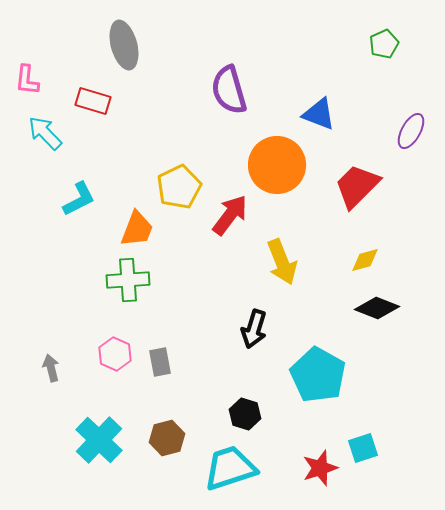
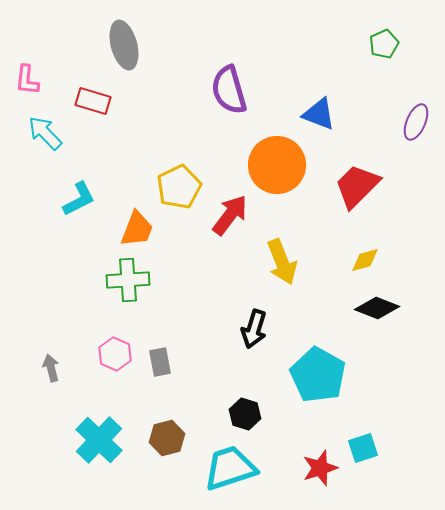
purple ellipse: moved 5 px right, 9 px up; rotated 6 degrees counterclockwise
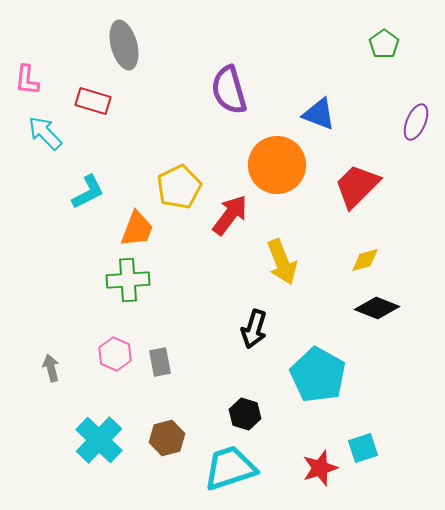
green pentagon: rotated 12 degrees counterclockwise
cyan L-shape: moved 9 px right, 7 px up
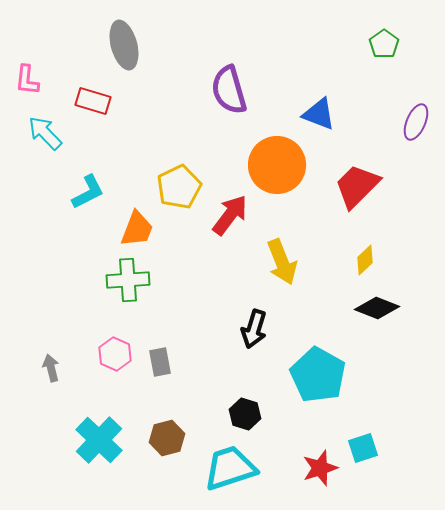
yellow diamond: rotated 28 degrees counterclockwise
